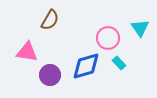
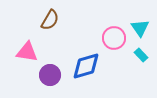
pink circle: moved 6 px right
cyan rectangle: moved 22 px right, 8 px up
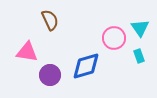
brown semicircle: rotated 55 degrees counterclockwise
cyan rectangle: moved 2 px left, 1 px down; rotated 24 degrees clockwise
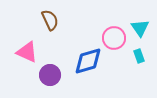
pink triangle: rotated 15 degrees clockwise
blue diamond: moved 2 px right, 5 px up
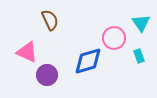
cyan triangle: moved 1 px right, 5 px up
purple circle: moved 3 px left
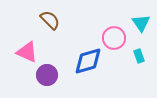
brown semicircle: rotated 20 degrees counterclockwise
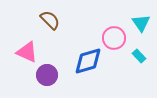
cyan rectangle: rotated 24 degrees counterclockwise
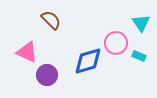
brown semicircle: moved 1 px right
pink circle: moved 2 px right, 5 px down
cyan rectangle: rotated 24 degrees counterclockwise
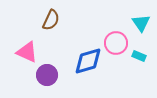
brown semicircle: rotated 70 degrees clockwise
